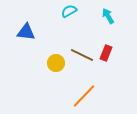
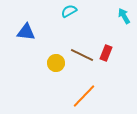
cyan arrow: moved 16 px right
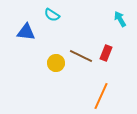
cyan semicircle: moved 17 px left, 4 px down; rotated 119 degrees counterclockwise
cyan arrow: moved 4 px left, 3 px down
brown line: moved 1 px left, 1 px down
orange line: moved 17 px right; rotated 20 degrees counterclockwise
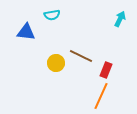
cyan semicircle: rotated 42 degrees counterclockwise
cyan arrow: rotated 56 degrees clockwise
red rectangle: moved 17 px down
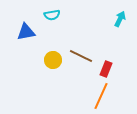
blue triangle: rotated 18 degrees counterclockwise
yellow circle: moved 3 px left, 3 px up
red rectangle: moved 1 px up
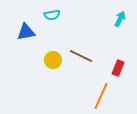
red rectangle: moved 12 px right, 1 px up
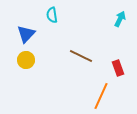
cyan semicircle: rotated 91 degrees clockwise
blue triangle: moved 2 px down; rotated 36 degrees counterclockwise
yellow circle: moved 27 px left
red rectangle: rotated 42 degrees counterclockwise
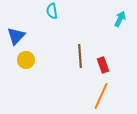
cyan semicircle: moved 4 px up
blue triangle: moved 10 px left, 2 px down
brown line: moved 1 px left; rotated 60 degrees clockwise
red rectangle: moved 15 px left, 3 px up
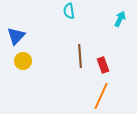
cyan semicircle: moved 17 px right
yellow circle: moved 3 px left, 1 px down
